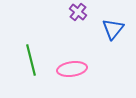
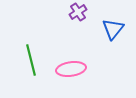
purple cross: rotated 18 degrees clockwise
pink ellipse: moved 1 px left
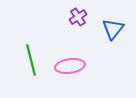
purple cross: moved 5 px down
pink ellipse: moved 1 px left, 3 px up
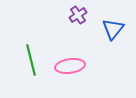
purple cross: moved 2 px up
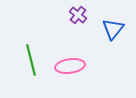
purple cross: rotated 18 degrees counterclockwise
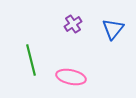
purple cross: moved 5 px left, 9 px down; rotated 18 degrees clockwise
pink ellipse: moved 1 px right, 11 px down; rotated 20 degrees clockwise
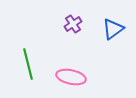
blue triangle: rotated 15 degrees clockwise
green line: moved 3 px left, 4 px down
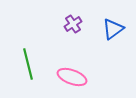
pink ellipse: moved 1 px right; rotated 8 degrees clockwise
